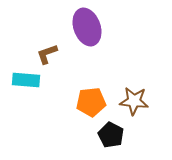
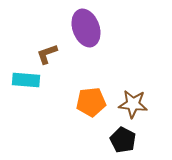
purple ellipse: moved 1 px left, 1 px down
brown star: moved 1 px left, 3 px down
black pentagon: moved 12 px right, 5 px down
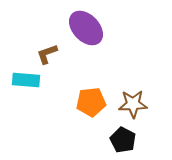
purple ellipse: rotated 24 degrees counterclockwise
brown star: rotated 8 degrees counterclockwise
